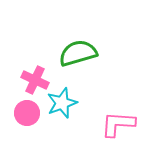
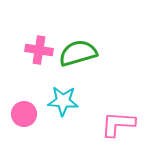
pink cross: moved 4 px right, 30 px up; rotated 16 degrees counterclockwise
cyan star: moved 1 px right, 2 px up; rotated 24 degrees clockwise
pink circle: moved 3 px left, 1 px down
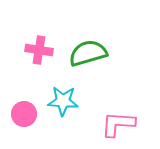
green semicircle: moved 10 px right
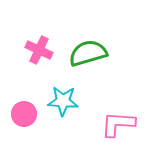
pink cross: rotated 16 degrees clockwise
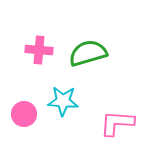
pink cross: rotated 20 degrees counterclockwise
pink L-shape: moved 1 px left, 1 px up
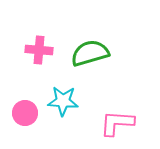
green semicircle: moved 2 px right
pink circle: moved 1 px right, 1 px up
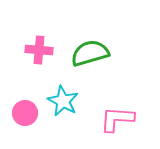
cyan star: rotated 24 degrees clockwise
pink L-shape: moved 4 px up
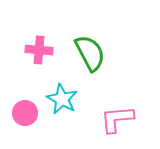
green semicircle: rotated 78 degrees clockwise
cyan star: moved 1 px left, 2 px up
pink L-shape: rotated 9 degrees counterclockwise
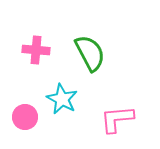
pink cross: moved 3 px left
pink circle: moved 4 px down
